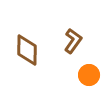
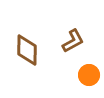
brown L-shape: rotated 25 degrees clockwise
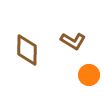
brown L-shape: rotated 60 degrees clockwise
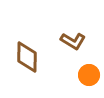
brown diamond: moved 7 px down
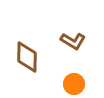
orange circle: moved 15 px left, 9 px down
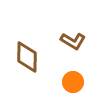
orange circle: moved 1 px left, 2 px up
